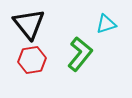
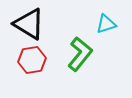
black triangle: rotated 20 degrees counterclockwise
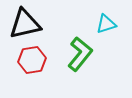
black triangle: moved 4 px left; rotated 44 degrees counterclockwise
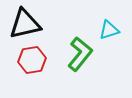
cyan triangle: moved 3 px right, 6 px down
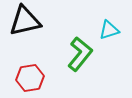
black triangle: moved 3 px up
red hexagon: moved 2 px left, 18 px down
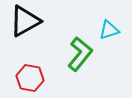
black triangle: rotated 16 degrees counterclockwise
red hexagon: rotated 20 degrees clockwise
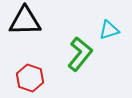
black triangle: rotated 28 degrees clockwise
red hexagon: rotated 8 degrees clockwise
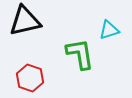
black triangle: rotated 12 degrees counterclockwise
green L-shape: rotated 48 degrees counterclockwise
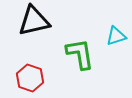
black triangle: moved 9 px right
cyan triangle: moved 7 px right, 6 px down
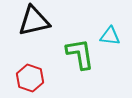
cyan triangle: moved 6 px left; rotated 25 degrees clockwise
